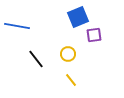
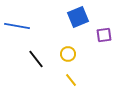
purple square: moved 10 px right
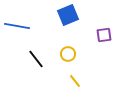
blue square: moved 10 px left, 2 px up
yellow line: moved 4 px right, 1 px down
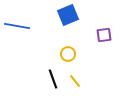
black line: moved 17 px right, 20 px down; rotated 18 degrees clockwise
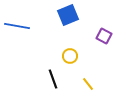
purple square: moved 1 px down; rotated 35 degrees clockwise
yellow circle: moved 2 px right, 2 px down
yellow line: moved 13 px right, 3 px down
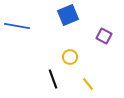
yellow circle: moved 1 px down
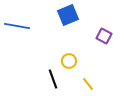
yellow circle: moved 1 px left, 4 px down
